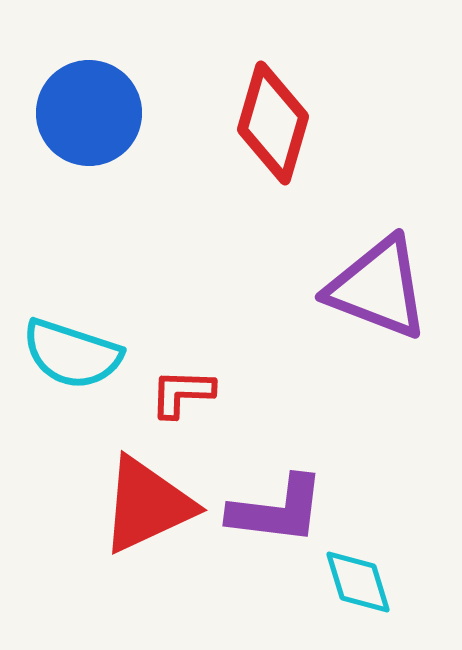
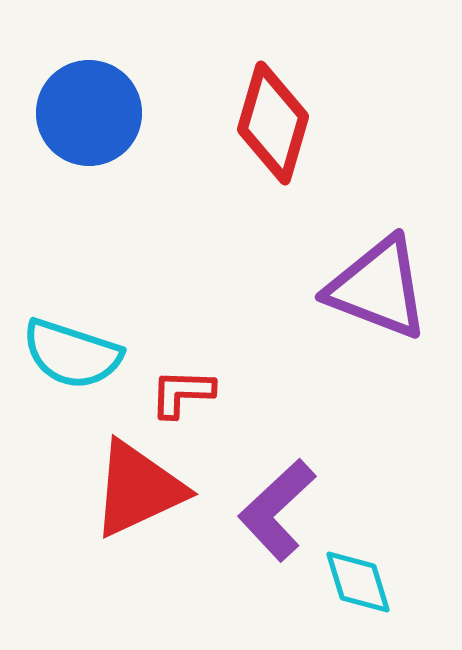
red triangle: moved 9 px left, 16 px up
purple L-shape: rotated 130 degrees clockwise
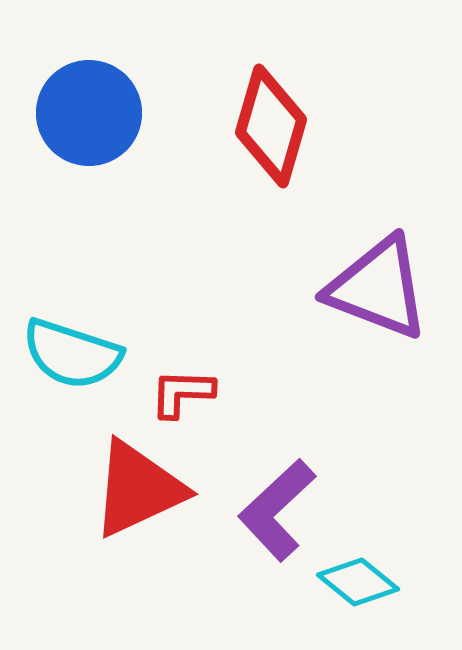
red diamond: moved 2 px left, 3 px down
cyan diamond: rotated 34 degrees counterclockwise
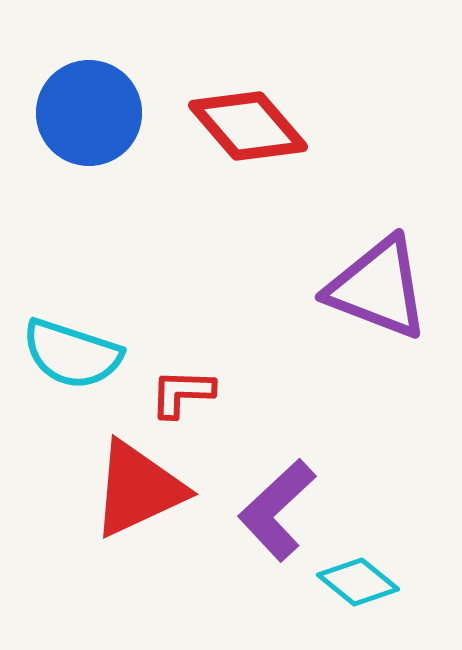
red diamond: moved 23 px left; rotated 57 degrees counterclockwise
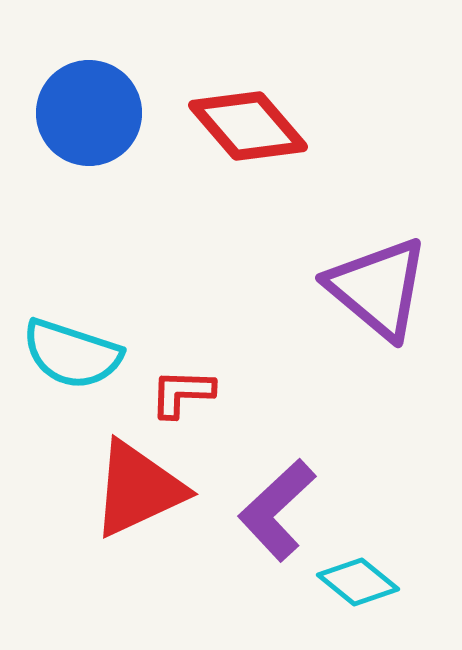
purple triangle: rotated 19 degrees clockwise
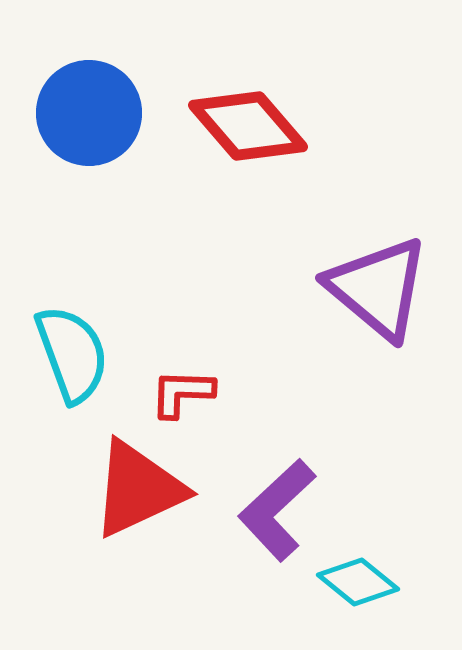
cyan semicircle: rotated 128 degrees counterclockwise
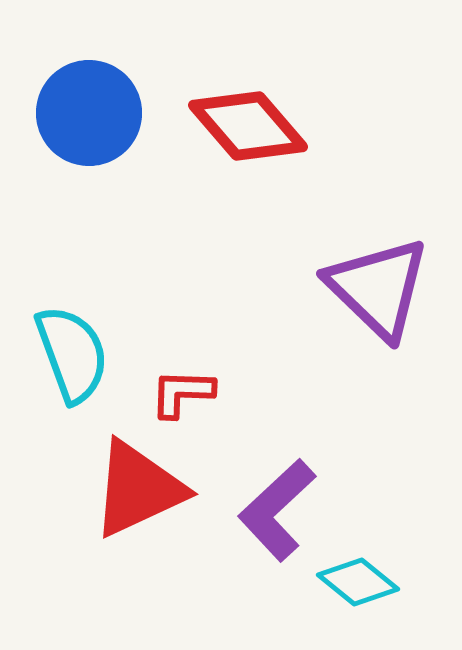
purple triangle: rotated 4 degrees clockwise
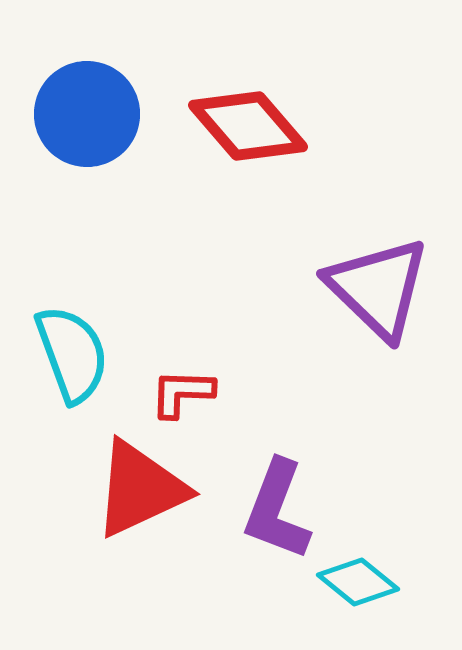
blue circle: moved 2 px left, 1 px down
red triangle: moved 2 px right
purple L-shape: rotated 26 degrees counterclockwise
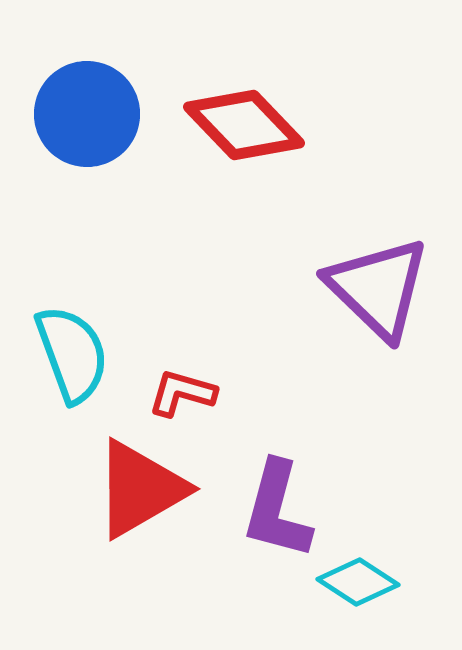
red diamond: moved 4 px left, 1 px up; rotated 3 degrees counterclockwise
red L-shape: rotated 14 degrees clockwise
red triangle: rotated 5 degrees counterclockwise
purple L-shape: rotated 6 degrees counterclockwise
cyan diamond: rotated 6 degrees counterclockwise
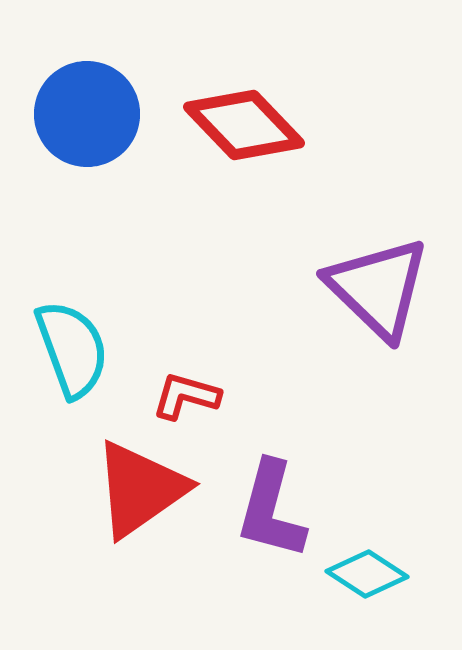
cyan semicircle: moved 5 px up
red L-shape: moved 4 px right, 3 px down
red triangle: rotated 5 degrees counterclockwise
purple L-shape: moved 6 px left
cyan diamond: moved 9 px right, 8 px up
